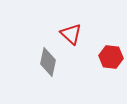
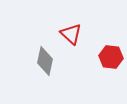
gray diamond: moved 3 px left, 1 px up
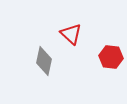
gray diamond: moved 1 px left
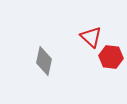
red triangle: moved 20 px right, 3 px down
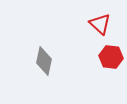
red triangle: moved 9 px right, 13 px up
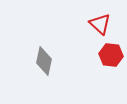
red hexagon: moved 2 px up
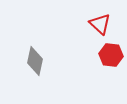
gray diamond: moved 9 px left
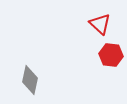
gray diamond: moved 5 px left, 19 px down
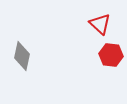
gray diamond: moved 8 px left, 24 px up
